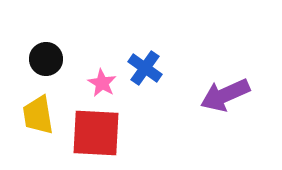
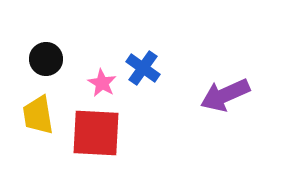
blue cross: moved 2 px left
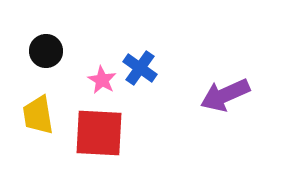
black circle: moved 8 px up
blue cross: moved 3 px left
pink star: moved 3 px up
red square: moved 3 px right
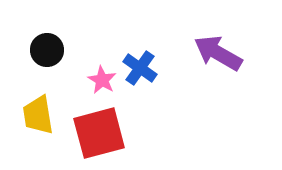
black circle: moved 1 px right, 1 px up
purple arrow: moved 7 px left, 42 px up; rotated 54 degrees clockwise
red square: rotated 18 degrees counterclockwise
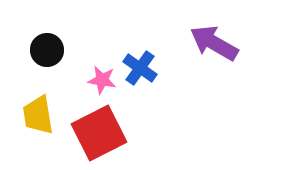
purple arrow: moved 4 px left, 10 px up
pink star: rotated 20 degrees counterclockwise
red square: rotated 12 degrees counterclockwise
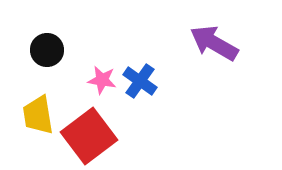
blue cross: moved 13 px down
red square: moved 10 px left, 3 px down; rotated 10 degrees counterclockwise
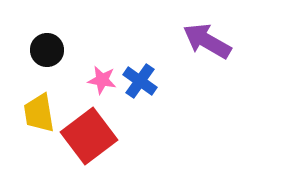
purple arrow: moved 7 px left, 2 px up
yellow trapezoid: moved 1 px right, 2 px up
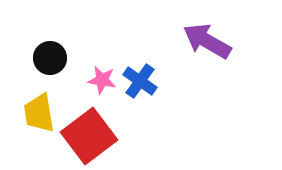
black circle: moved 3 px right, 8 px down
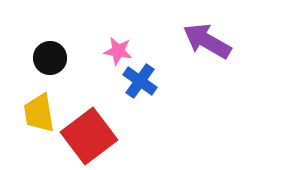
pink star: moved 16 px right, 29 px up
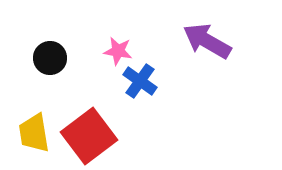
yellow trapezoid: moved 5 px left, 20 px down
